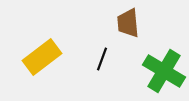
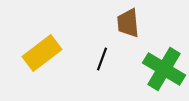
yellow rectangle: moved 4 px up
green cross: moved 2 px up
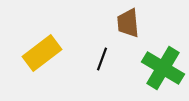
green cross: moved 1 px left, 1 px up
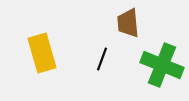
yellow rectangle: rotated 69 degrees counterclockwise
green cross: moved 1 px left, 3 px up; rotated 9 degrees counterclockwise
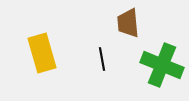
black line: rotated 30 degrees counterclockwise
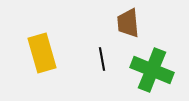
green cross: moved 10 px left, 5 px down
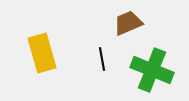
brown trapezoid: rotated 72 degrees clockwise
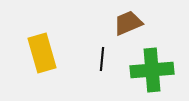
black line: rotated 15 degrees clockwise
green cross: rotated 27 degrees counterclockwise
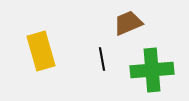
yellow rectangle: moved 1 px left, 2 px up
black line: rotated 15 degrees counterclockwise
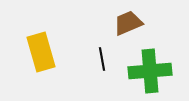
yellow rectangle: moved 1 px down
green cross: moved 2 px left, 1 px down
